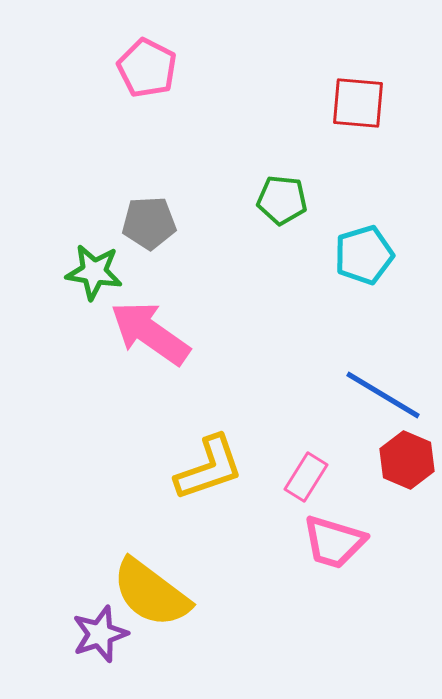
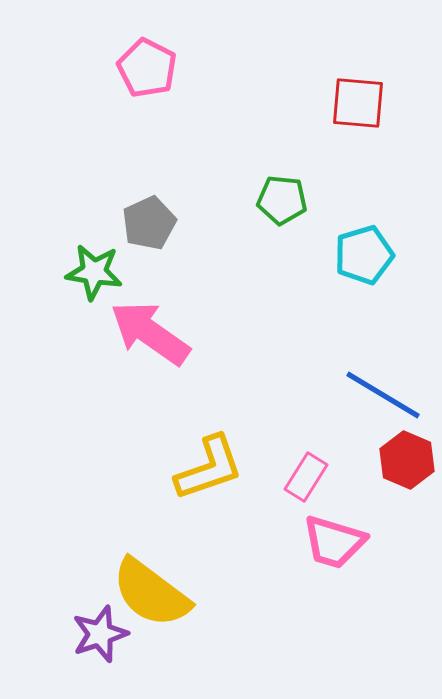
gray pentagon: rotated 22 degrees counterclockwise
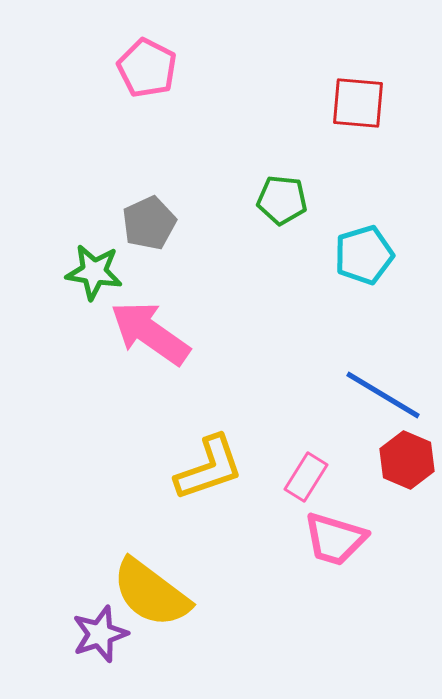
pink trapezoid: moved 1 px right, 3 px up
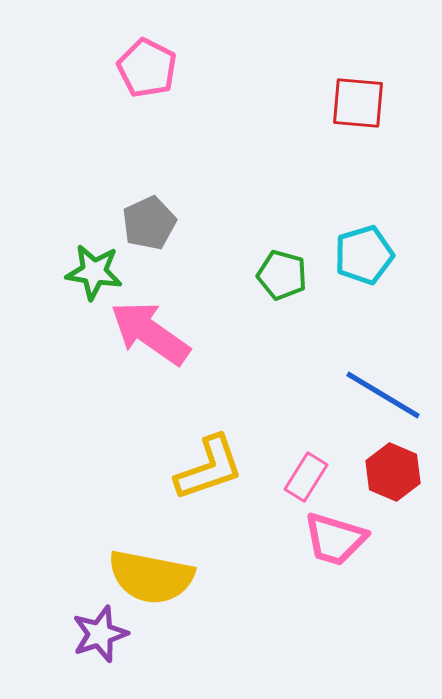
green pentagon: moved 75 px down; rotated 9 degrees clockwise
red hexagon: moved 14 px left, 12 px down
yellow semicircle: moved 16 px up; rotated 26 degrees counterclockwise
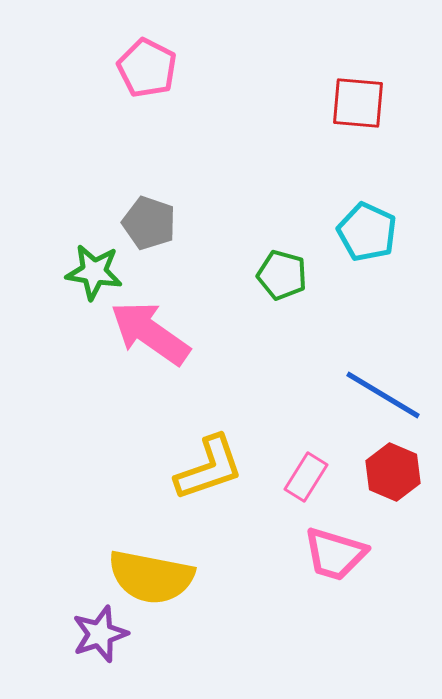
gray pentagon: rotated 28 degrees counterclockwise
cyan pentagon: moved 3 px right, 23 px up; rotated 30 degrees counterclockwise
pink trapezoid: moved 15 px down
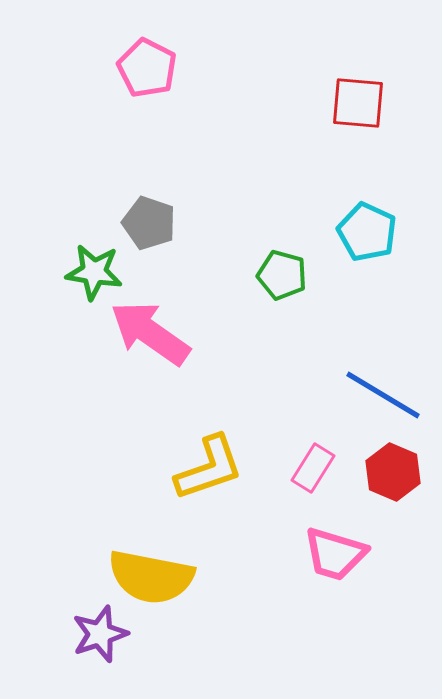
pink rectangle: moved 7 px right, 9 px up
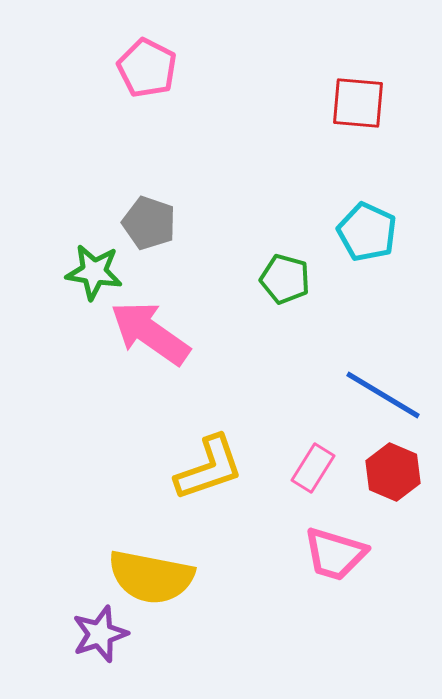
green pentagon: moved 3 px right, 4 px down
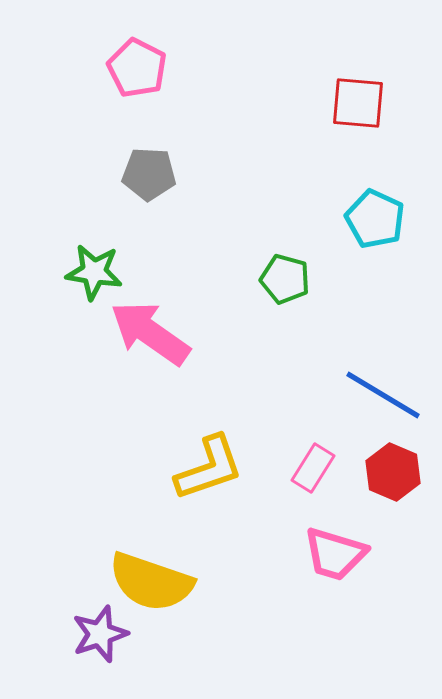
pink pentagon: moved 10 px left
gray pentagon: moved 49 px up; rotated 16 degrees counterclockwise
cyan pentagon: moved 8 px right, 13 px up
yellow semicircle: moved 5 px down; rotated 8 degrees clockwise
